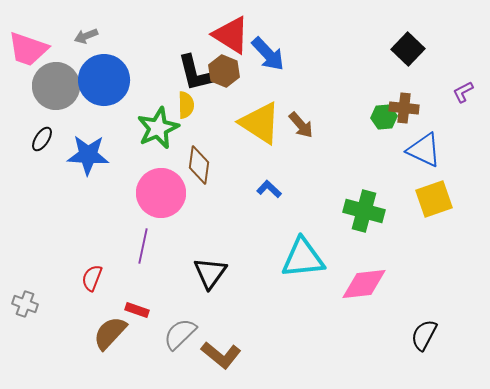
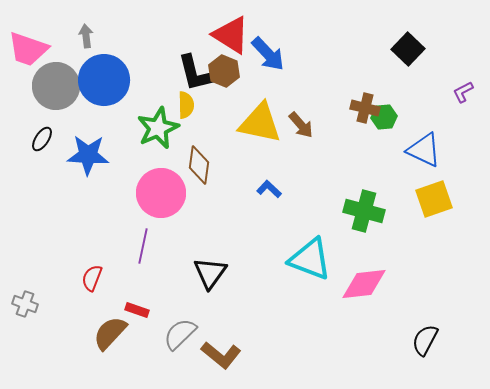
gray arrow: rotated 105 degrees clockwise
brown cross: moved 39 px left; rotated 8 degrees clockwise
yellow triangle: rotated 21 degrees counterclockwise
cyan triangle: moved 7 px right, 1 px down; rotated 27 degrees clockwise
black semicircle: moved 1 px right, 5 px down
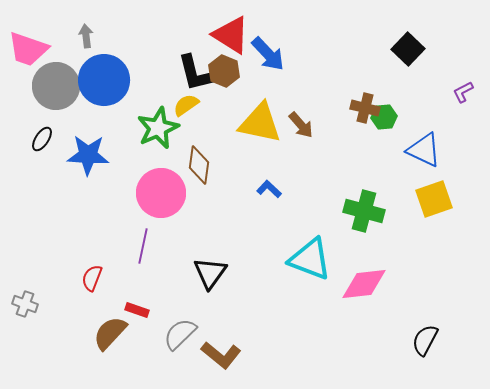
yellow semicircle: rotated 124 degrees counterclockwise
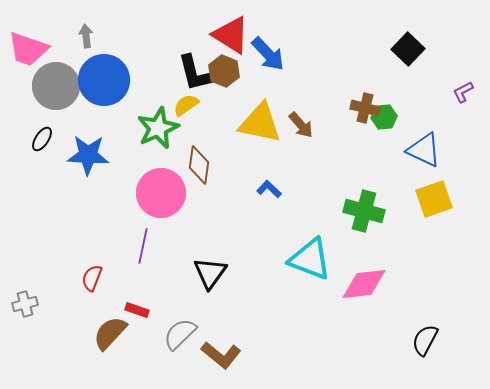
gray cross: rotated 35 degrees counterclockwise
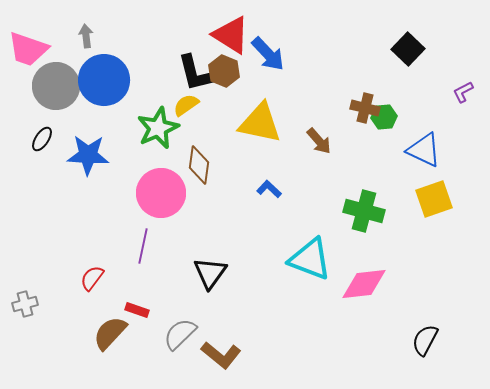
brown arrow: moved 18 px right, 16 px down
red semicircle: rotated 16 degrees clockwise
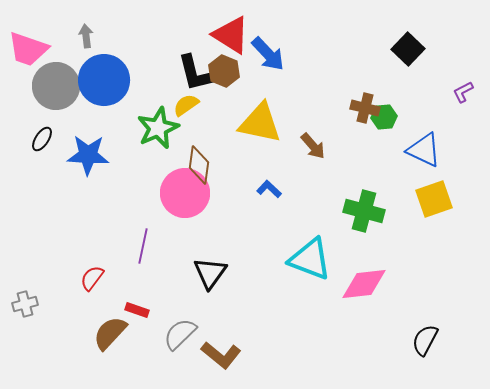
brown arrow: moved 6 px left, 5 px down
pink circle: moved 24 px right
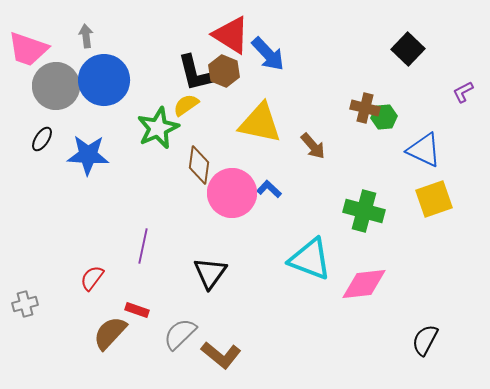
pink circle: moved 47 px right
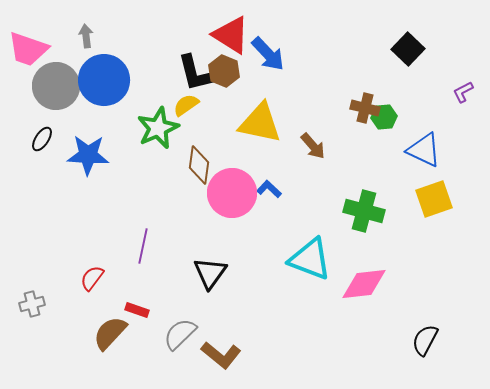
gray cross: moved 7 px right
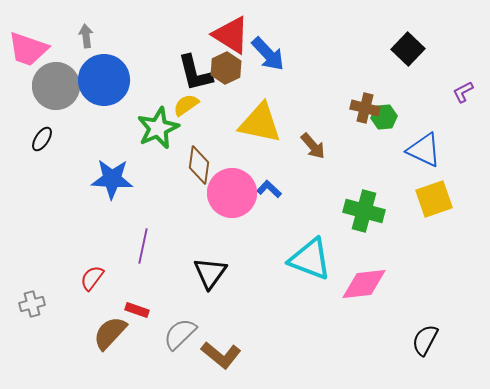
brown hexagon: moved 2 px right, 3 px up; rotated 12 degrees clockwise
blue star: moved 24 px right, 24 px down
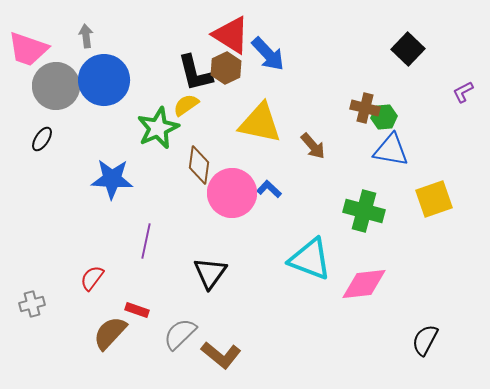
blue triangle: moved 33 px left; rotated 15 degrees counterclockwise
purple line: moved 3 px right, 5 px up
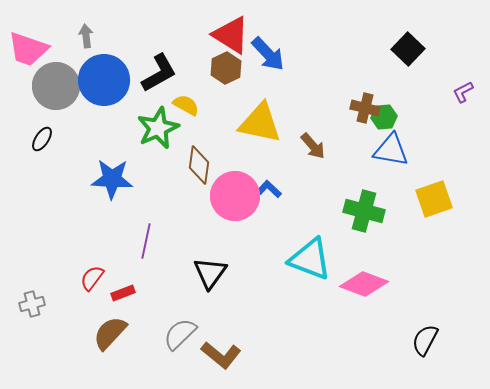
black L-shape: moved 36 px left; rotated 105 degrees counterclockwise
yellow semicircle: rotated 64 degrees clockwise
pink circle: moved 3 px right, 3 px down
pink diamond: rotated 27 degrees clockwise
red rectangle: moved 14 px left, 17 px up; rotated 40 degrees counterclockwise
